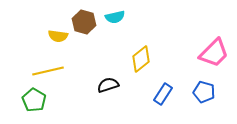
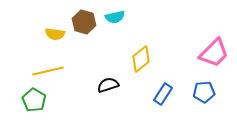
yellow semicircle: moved 3 px left, 2 px up
blue pentagon: rotated 20 degrees counterclockwise
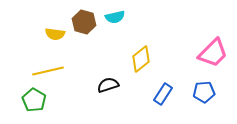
pink trapezoid: moved 1 px left
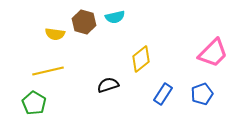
blue pentagon: moved 2 px left, 2 px down; rotated 15 degrees counterclockwise
green pentagon: moved 3 px down
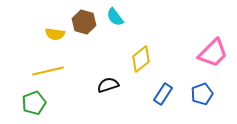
cyan semicircle: rotated 66 degrees clockwise
green pentagon: rotated 20 degrees clockwise
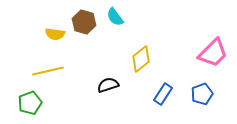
green pentagon: moved 4 px left
